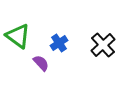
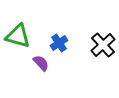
green triangle: rotated 20 degrees counterclockwise
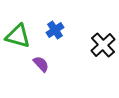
blue cross: moved 4 px left, 13 px up
purple semicircle: moved 1 px down
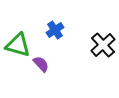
green triangle: moved 9 px down
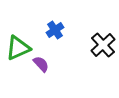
green triangle: moved 3 px down; rotated 40 degrees counterclockwise
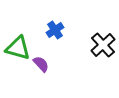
green triangle: rotated 40 degrees clockwise
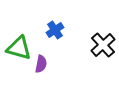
green triangle: moved 1 px right
purple semicircle: rotated 54 degrees clockwise
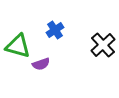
green triangle: moved 1 px left, 2 px up
purple semicircle: rotated 60 degrees clockwise
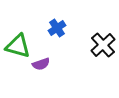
blue cross: moved 2 px right, 2 px up
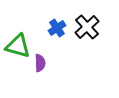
black cross: moved 16 px left, 18 px up
purple semicircle: moved 1 px left, 1 px up; rotated 72 degrees counterclockwise
